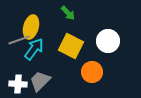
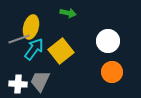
green arrow: rotated 35 degrees counterclockwise
gray line: moved 1 px up
yellow square: moved 10 px left, 5 px down; rotated 25 degrees clockwise
orange circle: moved 20 px right
gray trapezoid: rotated 20 degrees counterclockwise
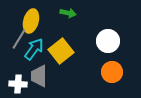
yellow ellipse: moved 6 px up
gray line: rotated 40 degrees counterclockwise
gray trapezoid: moved 1 px left, 5 px up; rotated 25 degrees counterclockwise
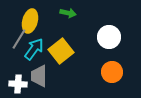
yellow ellipse: moved 1 px left
white circle: moved 1 px right, 4 px up
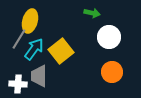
green arrow: moved 24 px right
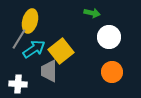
cyan arrow: rotated 20 degrees clockwise
gray trapezoid: moved 10 px right, 5 px up
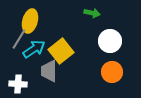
white circle: moved 1 px right, 4 px down
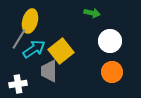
white cross: rotated 12 degrees counterclockwise
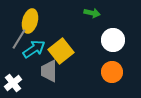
white circle: moved 3 px right, 1 px up
white cross: moved 5 px left, 1 px up; rotated 30 degrees counterclockwise
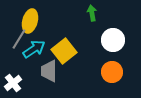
green arrow: rotated 112 degrees counterclockwise
yellow square: moved 3 px right
